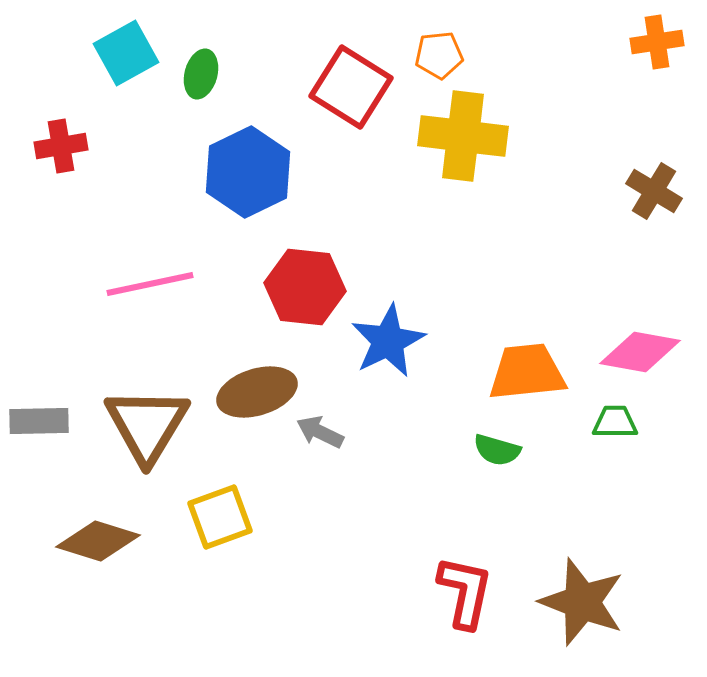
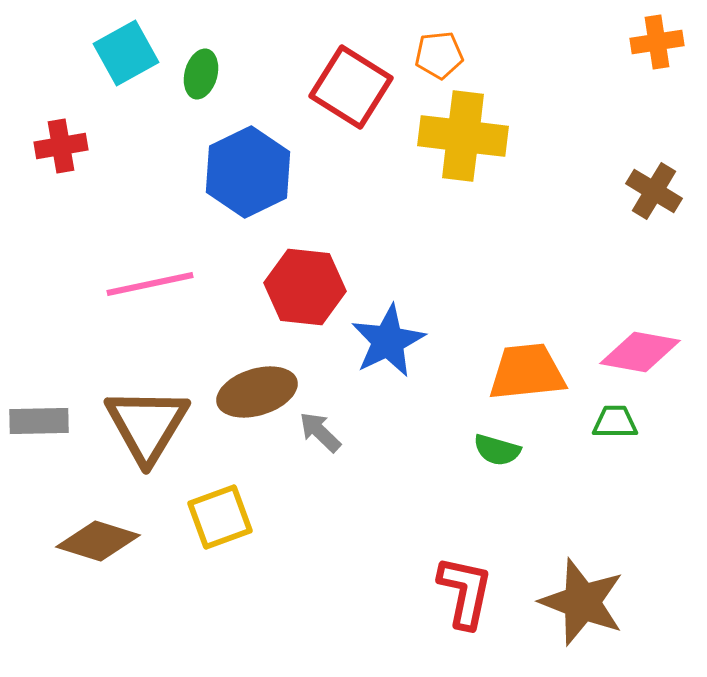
gray arrow: rotated 18 degrees clockwise
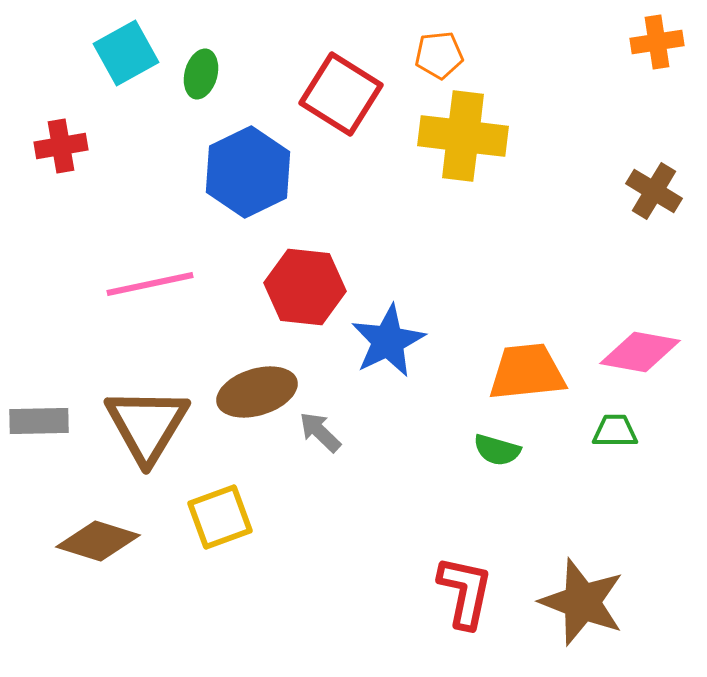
red square: moved 10 px left, 7 px down
green trapezoid: moved 9 px down
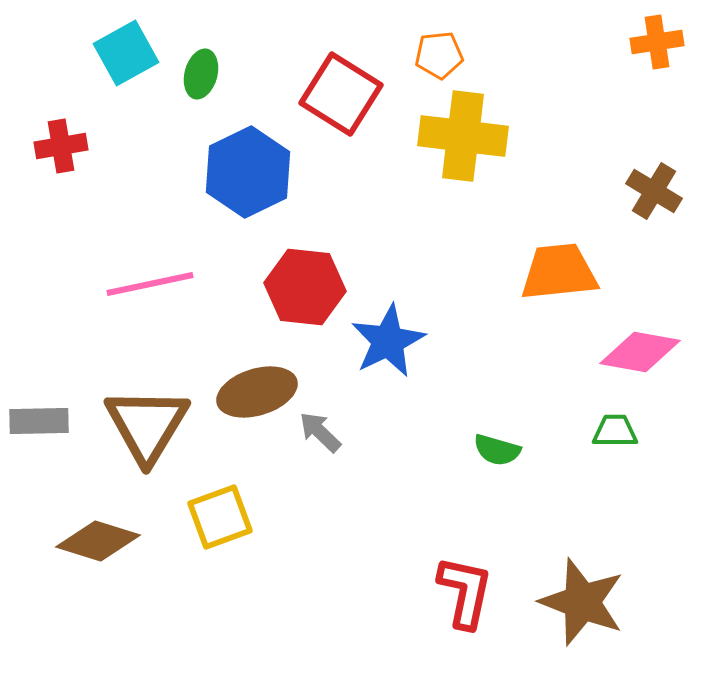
orange trapezoid: moved 32 px right, 100 px up
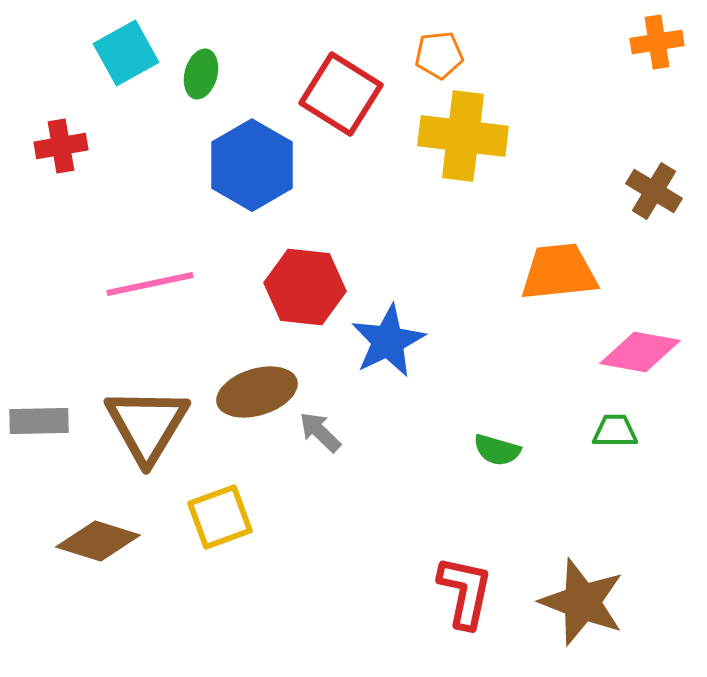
blue hexagon: moved 4 px right, 7 px up; rotated 4 degrees counterclockwise
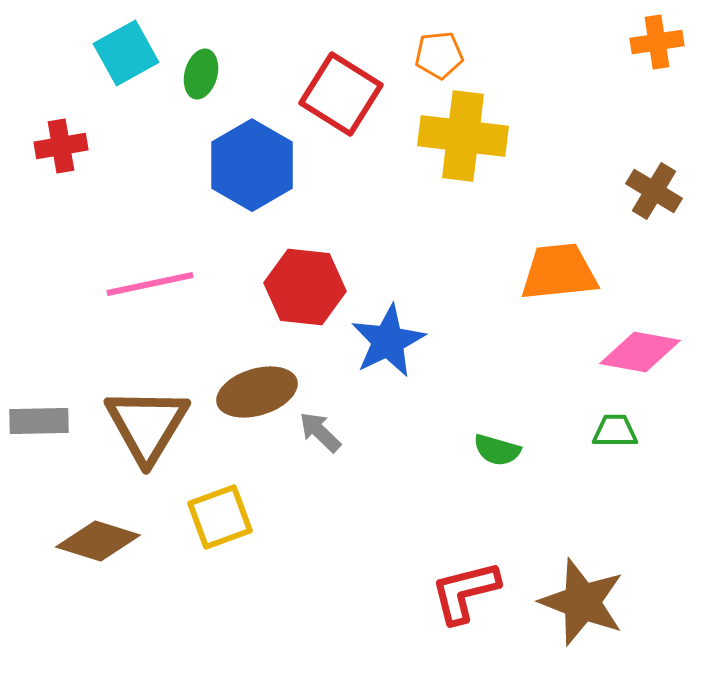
red L-shape: rotated 116 degrees counterclockwise
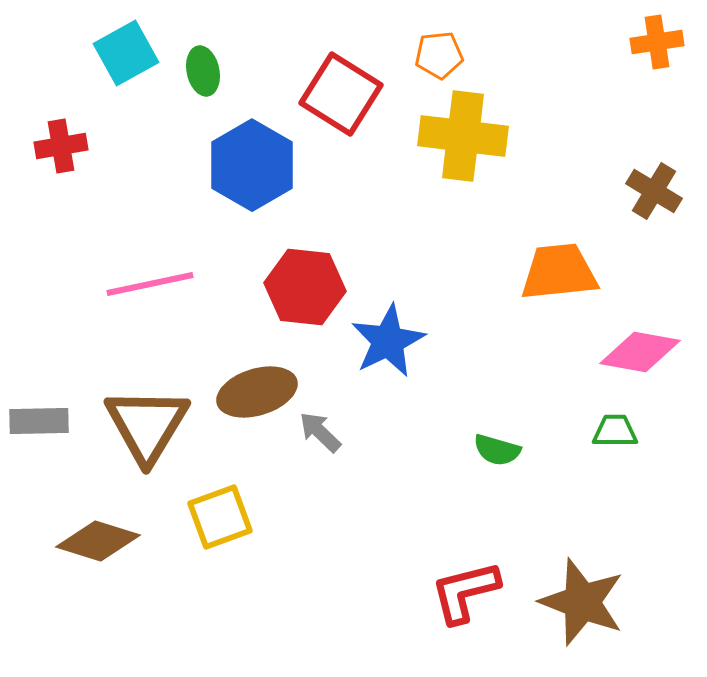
green ellipse: moved 2 px right, 3 px up; rotated 27 degrees counterclockwise
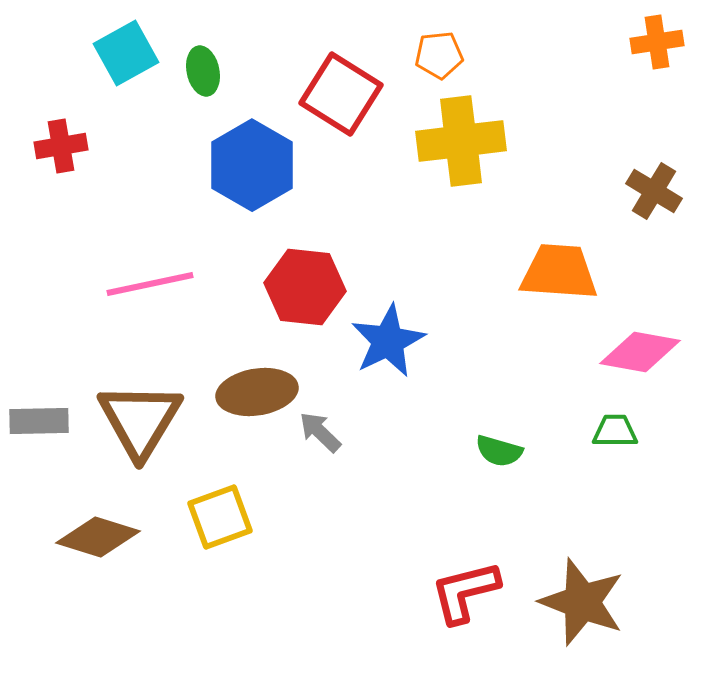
yellow cross: moved 2 px left, 5 px down; rotated 14 degrees counterclockwise
orange trapezoid: rotated 10 degrees clockwise
brown ellipse: rotated 8 degrees clockwise
brown triangle: moved 7 px left, 5 px up
green semicircle: moved 2 px right, 1 px down
brown diamond: moved 4 px up
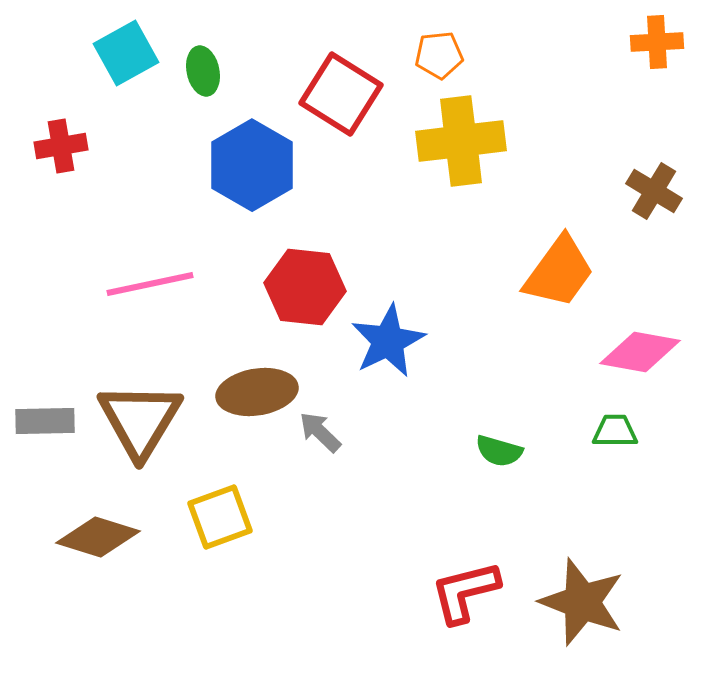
orange cross: rotated 6 degrees clockwise
orange trapezoid: rotated 122 degrees clockwise
gray rectangle: moved 6 px right
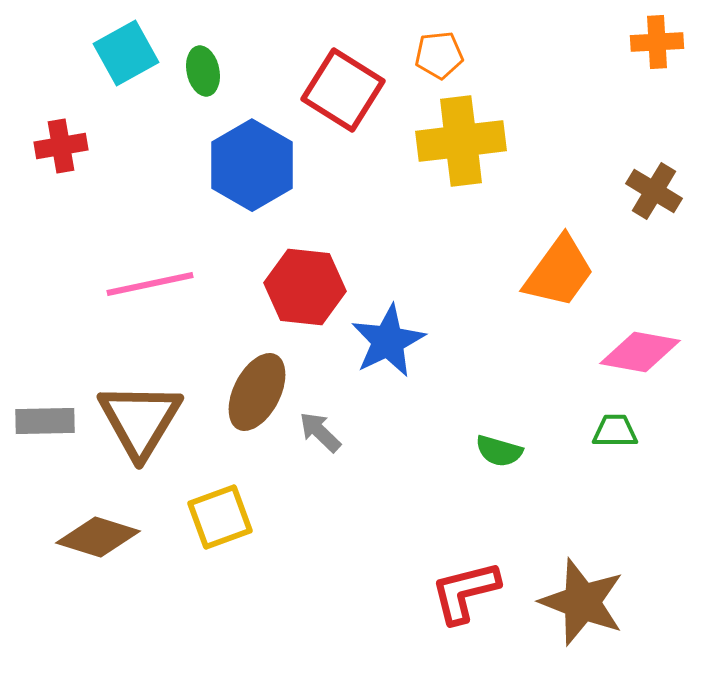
red square: moved 2 px right, 4 px up
brown ellipse: rotated 54 degrees counterclockwise
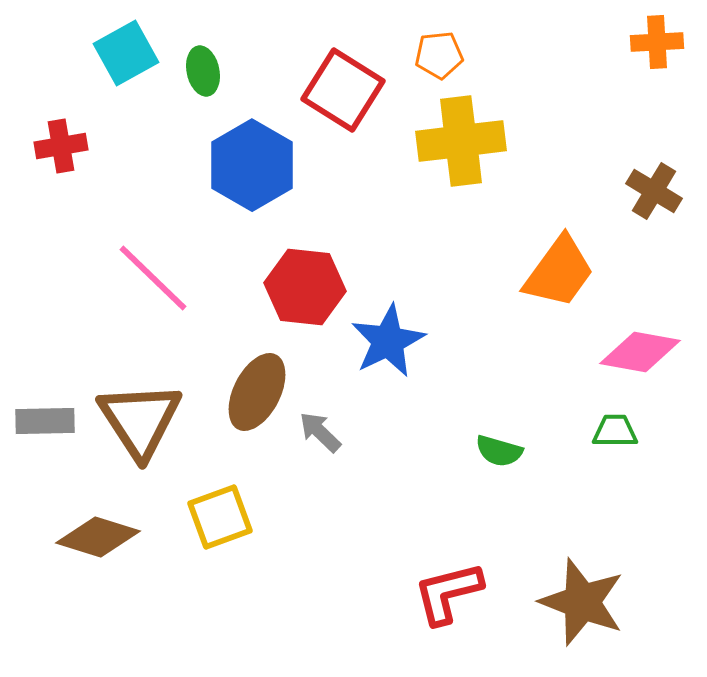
pink line: moved 3 px right, 6 px up; rotated 56 degrees clockwise
brown triangle: rotated 4 degrees counterclockwise
red L-shape: moved 17 px left, 1 px down
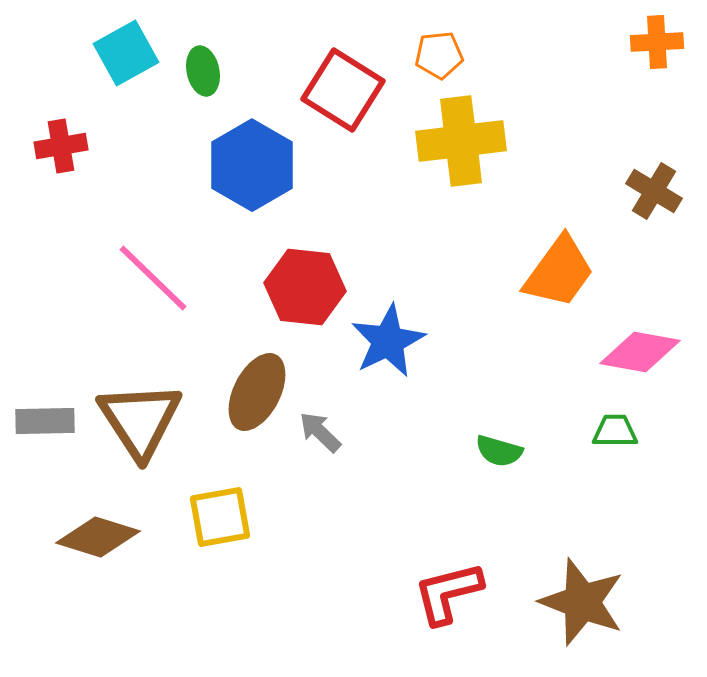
yellow square: rotated 10 degrees clockwise
